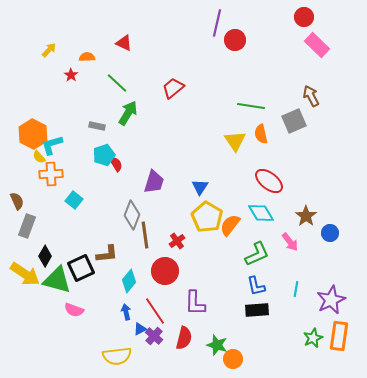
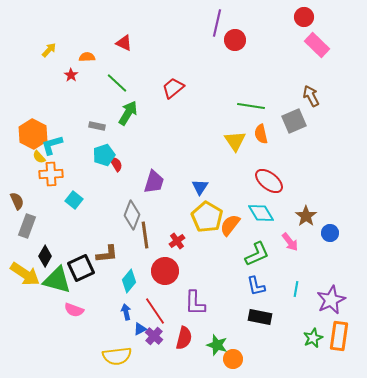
black rectangle at (257, 310): moved 3 px right, 7 px down; rotated 15 degrees clockwise
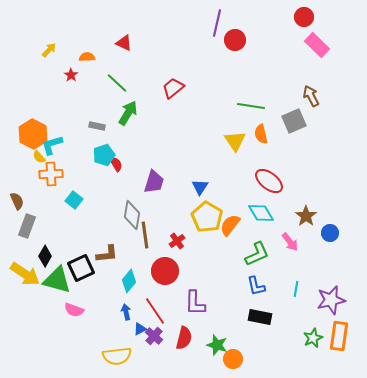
gray diamond at (132, 215): rotated 12 degrees counterclockwise
purple star at (331, 300): rotated 12 degrees clockwise
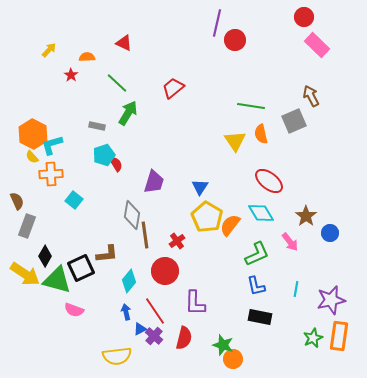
yellow semicircle at (39, 157): moved 7 px left
green star at (217, 345): moved 6 px right
